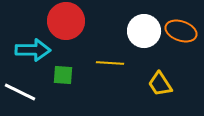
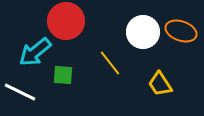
white circle: moved 1 px left, 1 px down
cyan arrow: moved 2 px right, 2 px down; rotated 140 degrees clockwise
yellow line: rotated 48 degrees clockwise
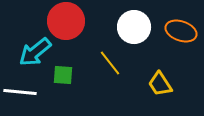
white circle: moved 9 px left, 5 px up
white line: rotated 20 degrees counterclockwise
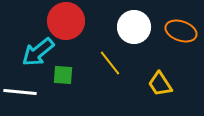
cyan arrow: moved 3 px right
